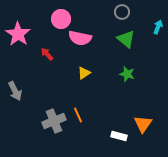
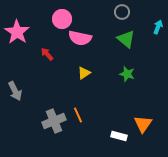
pink circle: moved 1 px right
pink star: moved 1 px left, 2 px up
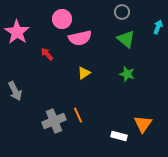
pink semicircle: rotated 25 degrees counterclockwise
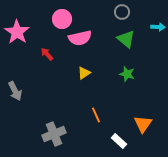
cyan arrow: rotated 72 degrees clockwise
orange line: moved 18 px right
gray cross: moved 13 px down
white rectangle: moved 5 px down; rotated 28 degrees clockwise
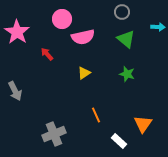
pink semicircle: moved 3 px right, 1 px up
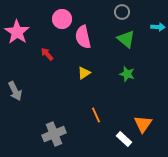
pink semicircle: rotated 90 degrees clockwise
white rectangle: moved 5 px right, 2 px up
